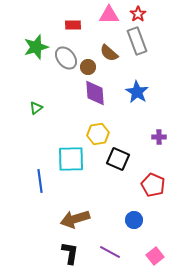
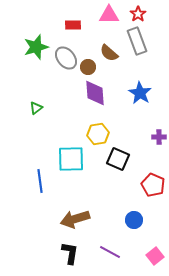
blue star: moved 3 px right, 1 px down
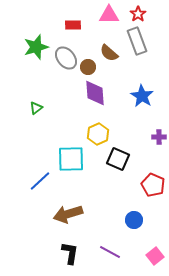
blue star: moved 2 px right, 3 px down
yellow hexagon: rotated 15 degrees counterclockwise
blue line: rotated 55 degrees clockwise
brown arrow: moved 7 px left, 5 px up
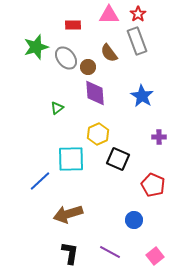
brown semicircle: rotated 12 degrees clockwise
green triangle: moved 21 px right
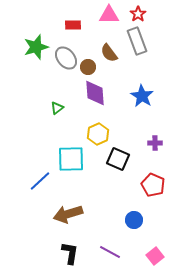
purple cross: moved 4 px left, 6 px down
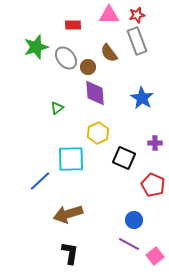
red star: moved 1 px left, 1 px down; rotated 21 degrees clockwise
blue star: moved 2 px down
yellow hexagon: moved 1 px up
black square: moved 6 px right, 1 px up
purple line: moved 19 px right, 8 px up
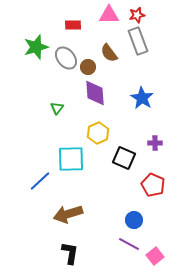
gray rectangle: moved 1 px right
green triangle: rotated 16 degrees counterclockwise
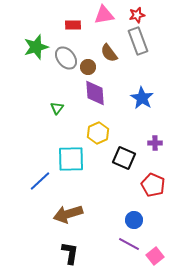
pink triangle: moved 5 px left; rotated 10 degrees counterclockwise
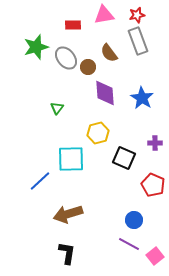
purple diamond: moved 10 px right
yellow hexagon: rotated 10 degrees clockwise
black L-shape: moved 3 px left
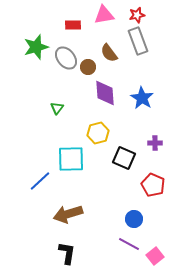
blue circle: moved 1 px up
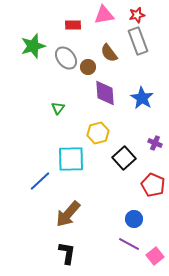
green star: moved 3 px left, 1 px up
green triangle: moved 1 px right
purple cross: rotated 24 degrees clockwise
black square: rotated 25 degrees clockwise
brown arrow: rotated 32 degrees counterclockwise
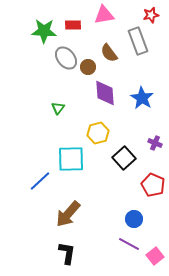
red star: moved 14 px right
green star: moved 11 px right, 15 px up; rotated 20 degrees clockwise
